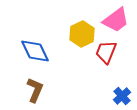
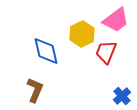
blue diamond: moved 11 px right; rotated 12 degrees clockwise
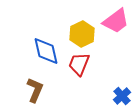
pink trapezoid: moved 1 px down
red trapezoid: moved 27 px left, 12 px down
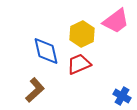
red trapezoid: rotated 45 degrees clockwise
brown L-shape: rotated 25 degrees clockwise
blue cross: rotated 18 degrees counterclockwise
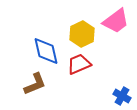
brown L-shape: moved 6 px up; rotated 20 degrees clockwise
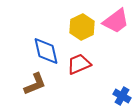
yellow hexagon: moved 7 px up
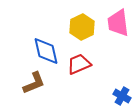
pink trapezoid: moved 2 px right, 2 px down; rotated 120 degrees clockwise
brown L-shape: moved 1 px left, 1 px up
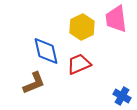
pink trapezoid: moved 2 px left, 4 px up
